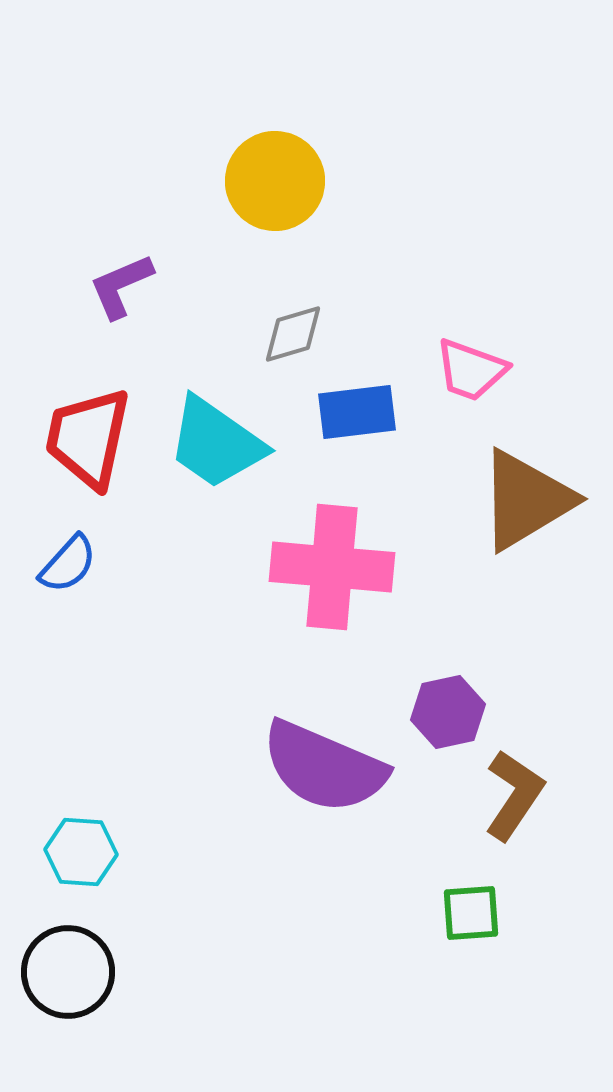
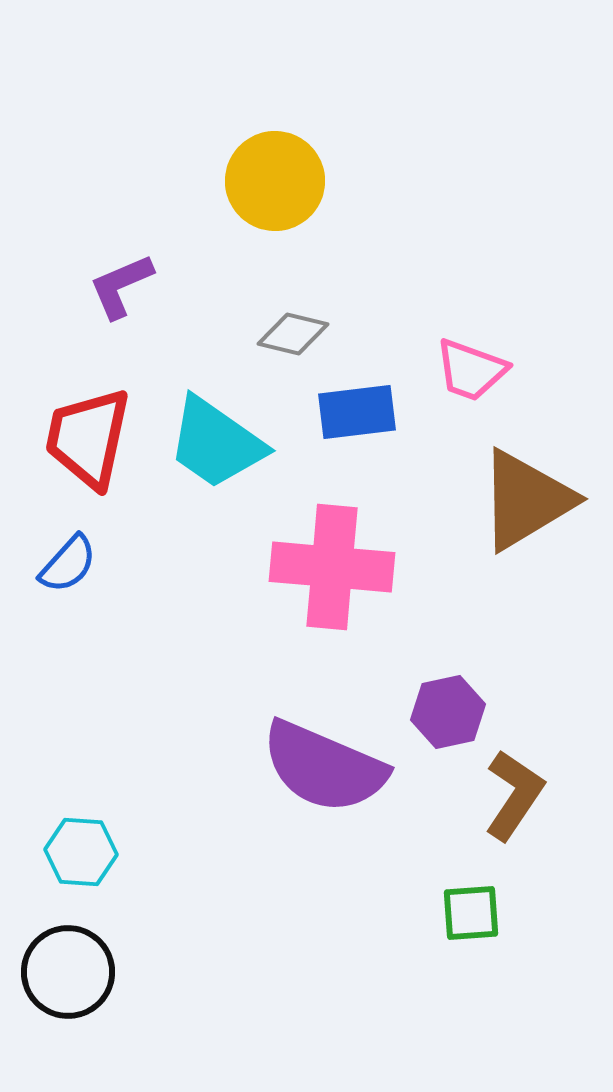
gray diamond: rotated 30 degrees clockwise
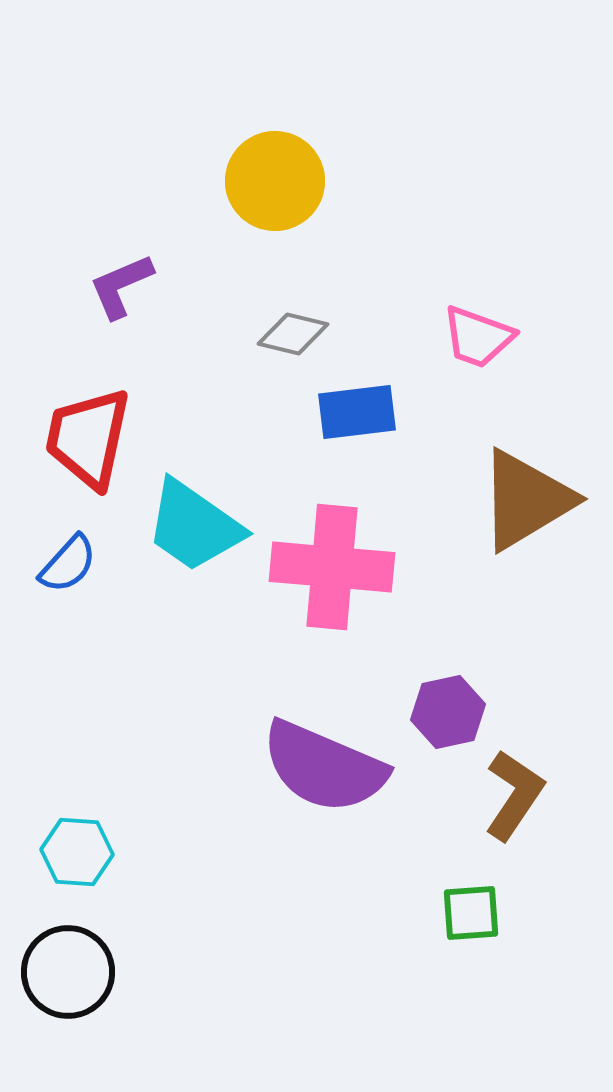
pink trapezoid: moved 7 px right, 33 px up
cyan trapezoid: moved 22 px left, 83 px down
cyan hexagon: moved 4 px left
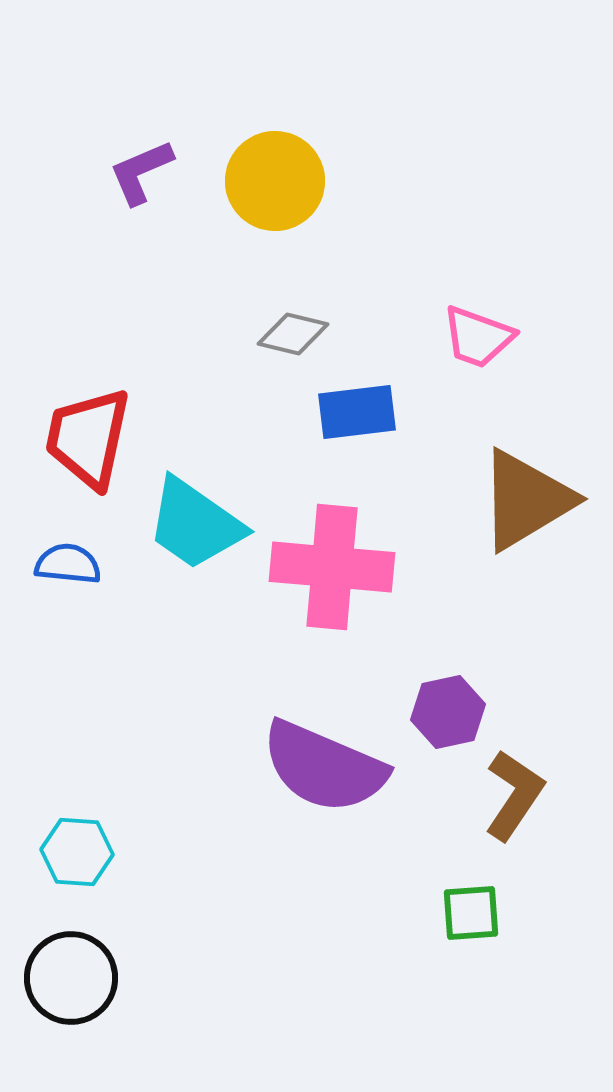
purple L-shape: moved 20 px right, 114 px up
cyan trapezoid: moved 1 px right, 2 px up
blue semicircle: rotated 126 degrees counterclockwise
black circle: moved 3 px right, 6 px down
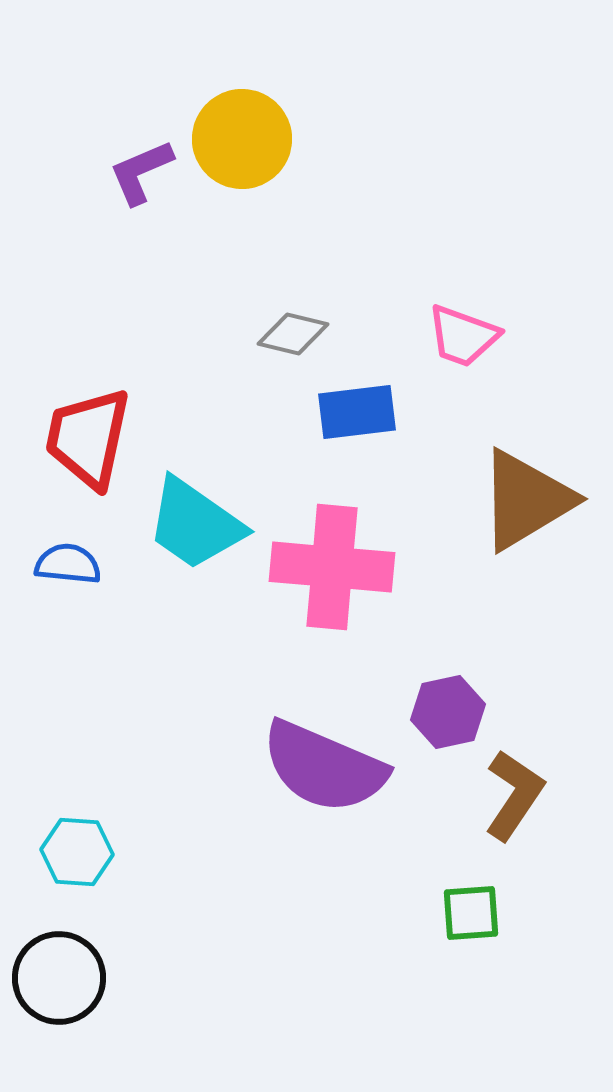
yellow circle: moved 33 px left, 42 px up
pink trapezoid: moved 15 px left, 1 px up
black circle: moved 12 px left
